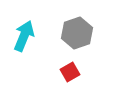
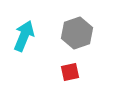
red square: rotated 18 degrees clockwise
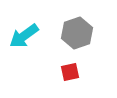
cyan arrow: rotated 148 degrees counterclockwise
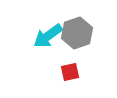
cyan arrow: moved 24 px right
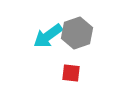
red square: moved 1 px right, 1 px down; rotated 18 degrees clockwise
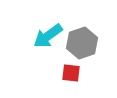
gray hexagon: moved 5 px right, 10 px down
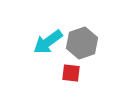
cyan arrow: moved 6 px down
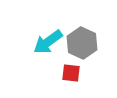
gray hexagon: rotated 16 degrees counterclockwise
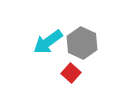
red square: rotated 36 degrees clockwise
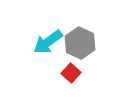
gray hexagon: moved 2 px left
